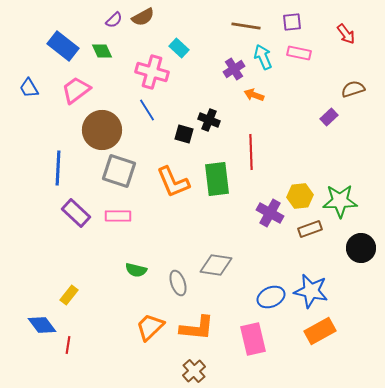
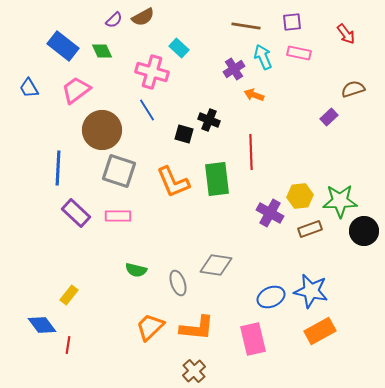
black circle at (361, 248): moved 3 px right, 17 px up
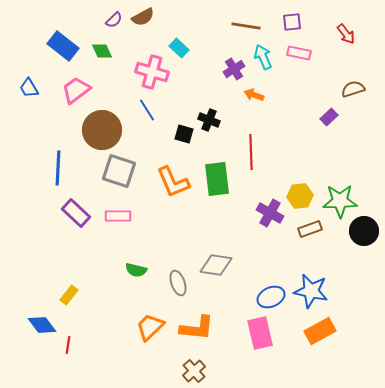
pink rectangle at (253, 339): moved 7 px right, 6 px up
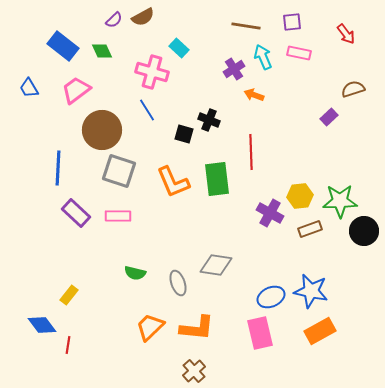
green semicircle at (136, 270): moved 1 px left, 3 px down
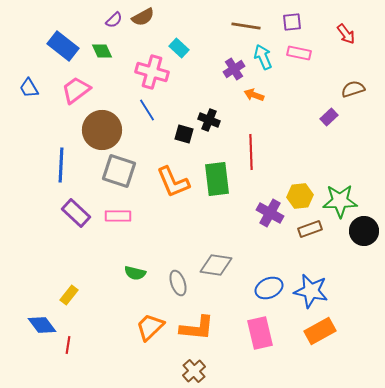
blue line at (58, 168): moved 3 px right, 3 px up
blue ellipse at (271, 297): moved 2 px left, 9 px up
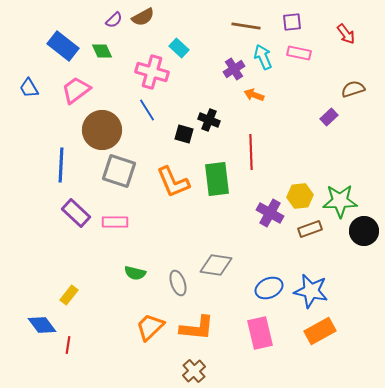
pink rectangle at (118, 216): moved 3 px left, 6 px down
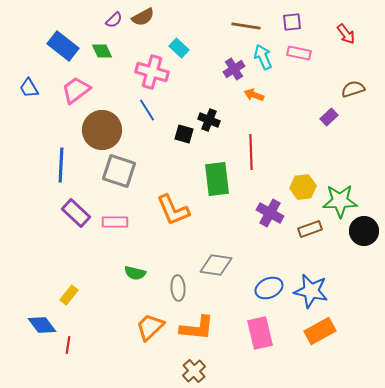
orange L-shape at (173, 182): moved 28 px down
yellow hexagon at (300, 196): moved 3 px right, 9 px up
gray ellipse at (178, 283): moved 5 px down; rotated 15 degrees clockwise
